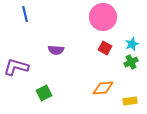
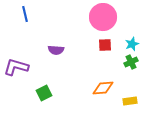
red square: moved 3 px up; rotated 32 degrees counterclockwise
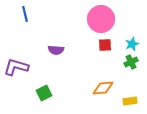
pink circle: moved 2 px left, 2 px down
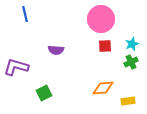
red square: moved 1 px down
yellow rectangle: moved 2 px left
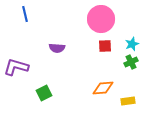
purple semicircle: moved 1 px right, 2 px up
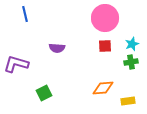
pink circle: moved 4 px right, 1 px up
green cross: rotated 16 degrees clockwise
purple L-shape: moved 3 px up
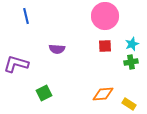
blue line: moved 1 px right, 2 px down
pink circle: moved 2 px up
purple semicircle: moved 1 px down
orange diamond: moved 6 px down
yellow rectangle: moved 1 px right, 3 px down; rotated 40 degrees clockwise
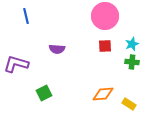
green cross: moved 1 px right; rotated 16 degrees clockwise
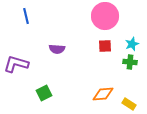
green cross: moved 2 px left
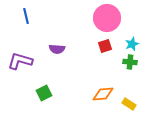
pink circle: moved 2 px right, 2 px down
red square: rotated 16 degrees counterclockwise
purple L-shape: moved 4 px right, 3 px up
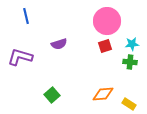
pink circle: moved 3 px down
cyan star: rotated 16 degrees clockwise
purple semicircle: moved 2 px right, 5 px up; rotated 21 degrees counterclockwise
purple L-shape: moved 4 px up
green square: moved 8 px right, 2 px down; rotated 14 degrees counterclockwise
